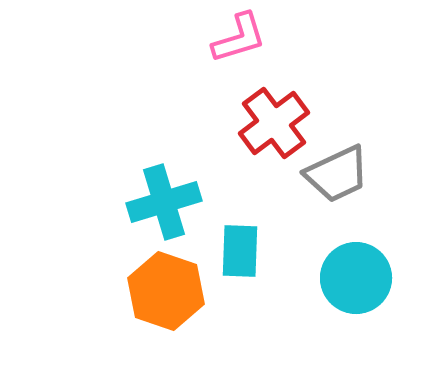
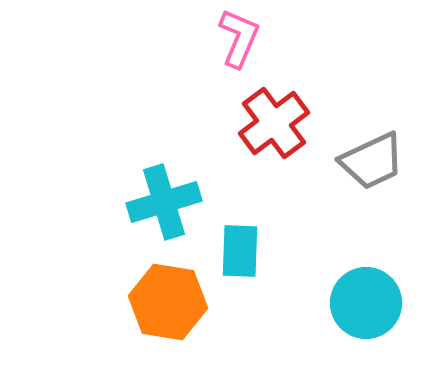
pink L-shape: rotated 50 degrees counterclockwise
gray trapezoid: moved 35 px right, 13 px up
cyan circle: moved 10 px right, 25 px down
orange hexagon: moved 2 px right, 11 px down; rotated 10 degrees counterclockwise
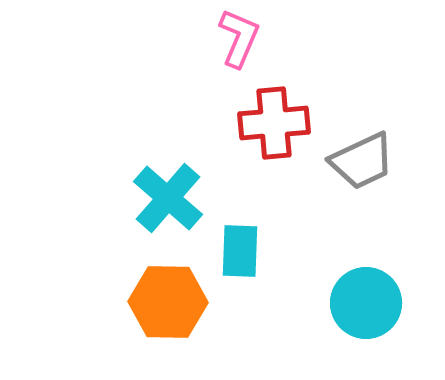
red cross: rotated 32 degrees clockwise
gray trapezoid: moved 10 px left
cyan cross: moved 4 px right, 4 px up; rotated 32 degrees counterclockwise
orange hexagon: rotated 8 degrees counterclockwise
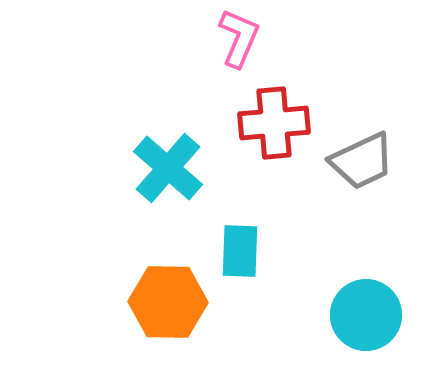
cyan cross: moved 30 px up
cyan circle: moved 12 px down
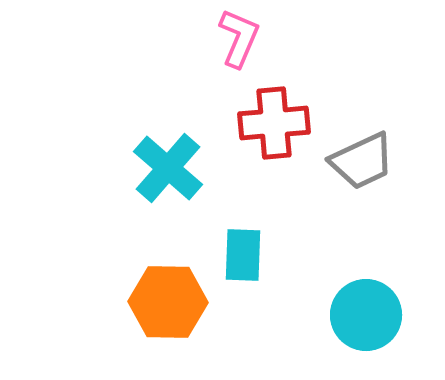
cyan rectangle: moved 3 px right, 4 px down
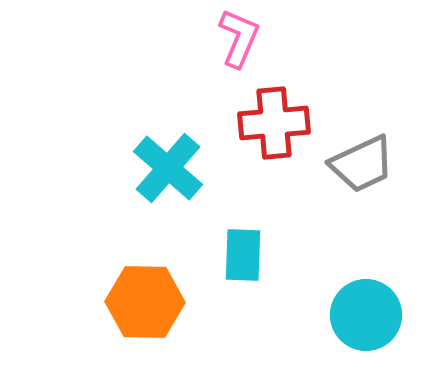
gray trapezoid: moved 3 px down
orange hexagon: moved 23 px left
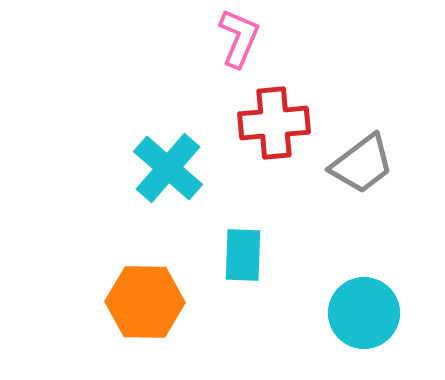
gray trapezoid: rotated 12 degrees counterclockwise
cyan circle: moved 2 px left, 2 px up
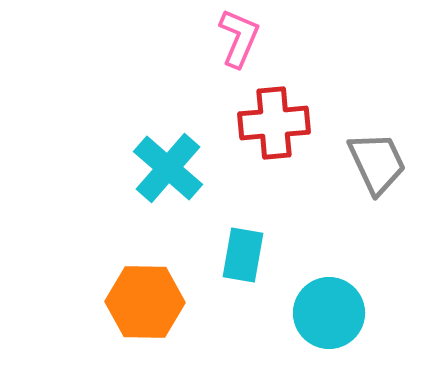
gray trapezoid: moved 15 px right, 1 px up; rotated 78 degrees counterclockwise
cyan rectangle: rotated 8 degrees clockwise
cyan circle: moved 35 px left
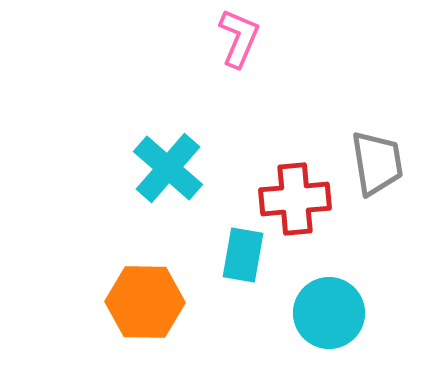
red cross: moved 21 px right, 76 px down
gray trapezoid: rotated 16 degrees clockwise
